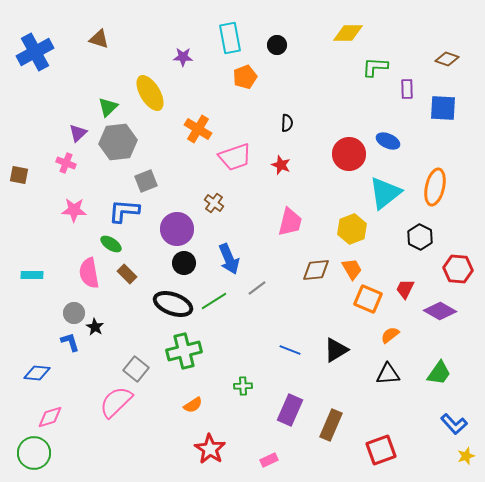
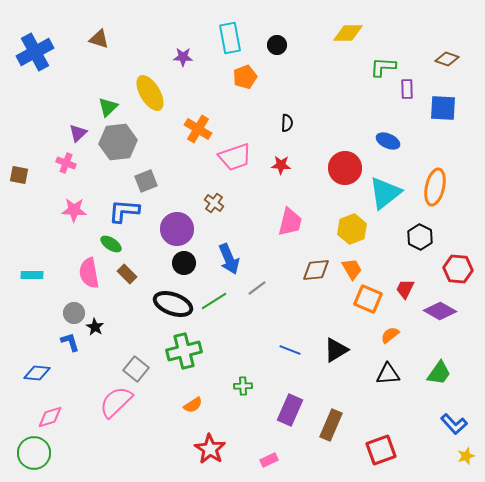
green L-shape at (375, 67): moved 8 px right
red circle at (349, 154): moved 4 px left, 14 px down
red star at (281, 165): rotated 18 degrees counterclockwise
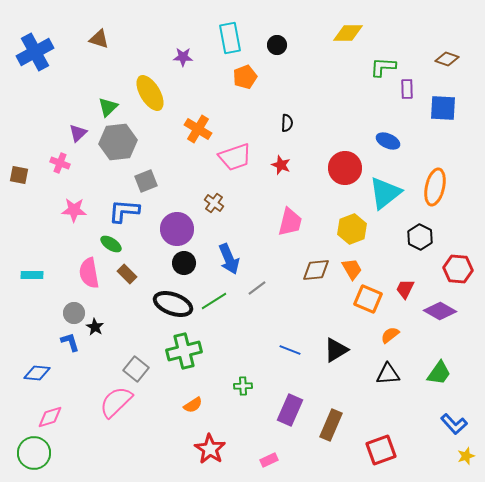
pink cross at (66, 163): moved 6 px left
red star at (281, 165): rotated 18 degrees clockwise
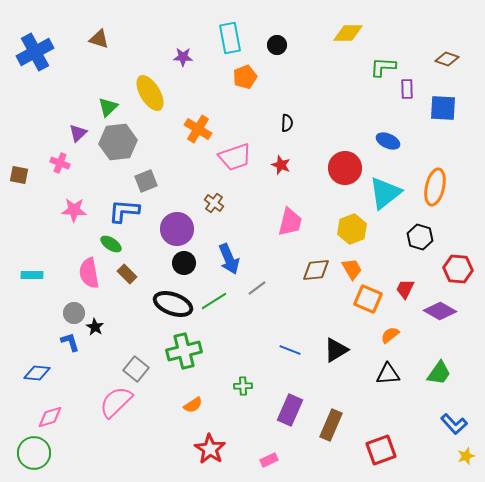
black hexagon at (420, 237): rotated 10 degrees counterclockwise
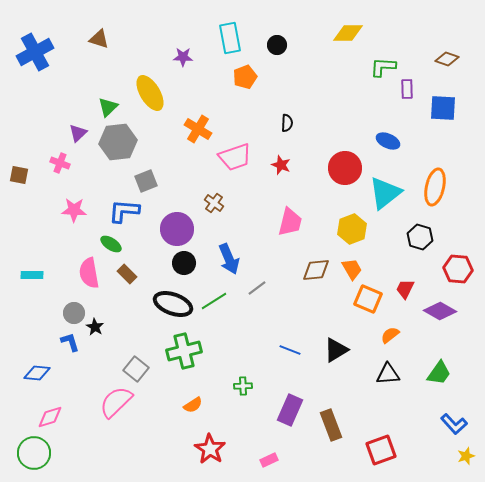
brown rectangle at (331, 425): rotated 44 degrees counterclockwise
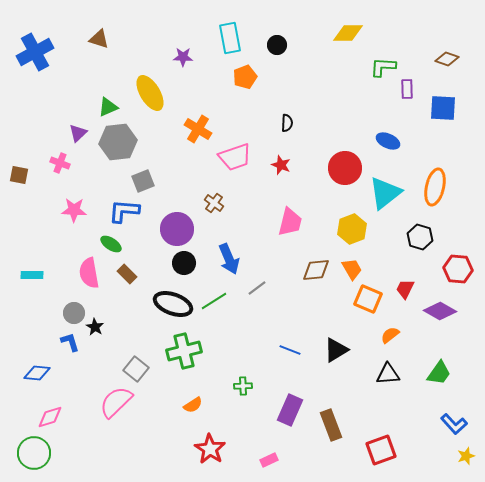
green triangle at (108, 107): rotated 20 degrees clockwise
gray square at (146, 181): moved 3 px left
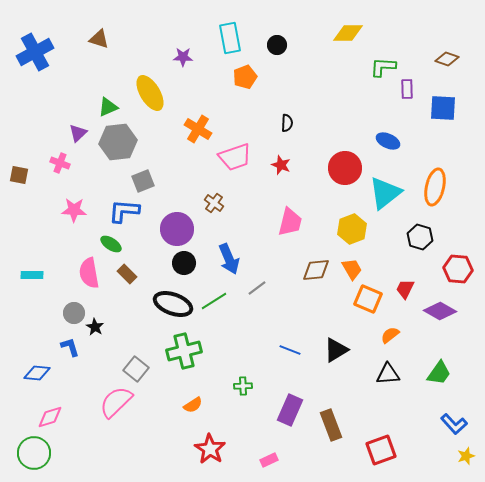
blue L-shape at (70, 342): moved 5 px down
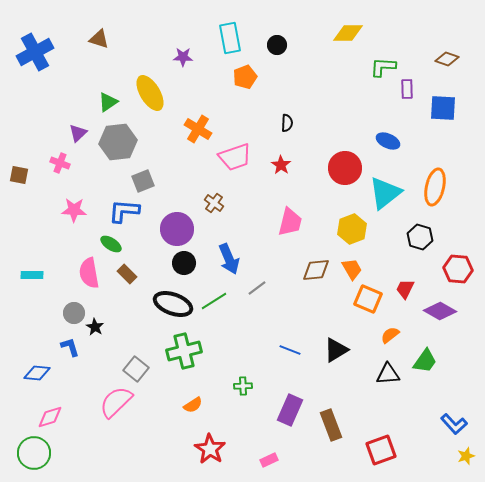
green triangle at (108, 107): moved 5 px up; rotated 10 degrees counterclockwise
red star at (281, 165): rotated 12 degrees clockwise
green trapezoid at (439, 373): moved 14 px left, 12 px up
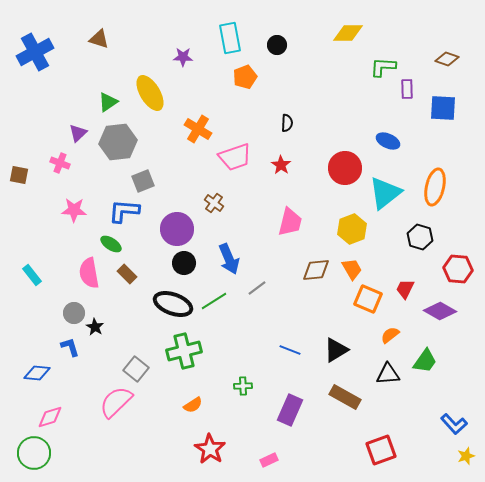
cyan rectangle at (32, 275): rotated 50 degrees clockwise
brown rectangle at (331, 425): moved 14 px right, 28 px up; rotated 40 degrees counterclockwise
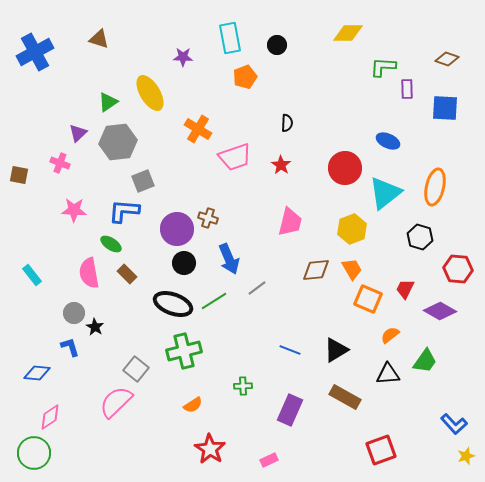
blue square at (443, 108): moved 2 px right
brown cross at (214, 203): moved 6 px left, 15 px down; rotated 18 degrees counterclockwise
pink diamond at (50, 417): rotated 16 degrees counterclockwise
